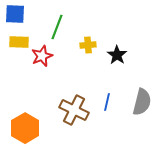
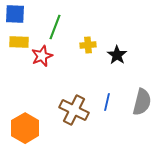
green line: moved 2 px left
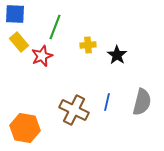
yellow rectangle: rotated 48 degrees clockwise
orange hexagon: rotated 20 degrees counterclockwise
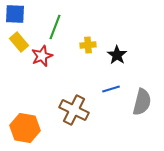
blue line: moved 4 px right, 13 px up; rotated 60 degrees clockwise
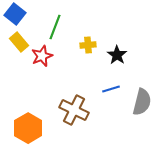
blue square: rotated 35 degrees clockwise
orange hexagon: moved 3 px right; rotated 20 degrees clockwise
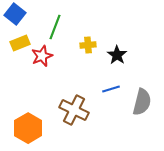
yellow rectangle: moved 1 px right, 1 px down; rotated 72 degrees counterclockwise
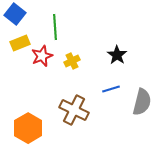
green line: rotated 25 degrees counterclockwise
yellow cross: moved 16 px left, 16 px down; rotated 21 degrees counterclockwise
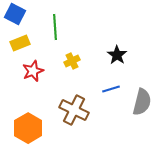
blue square: rotated 10 degrees counterclockwise
red star: moved 9 px left, 15 px down
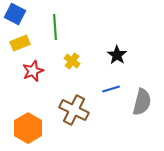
yellow cross: rotated 28 degrees counterclockwise
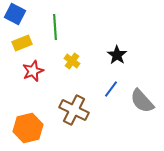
yellow rectangle: moved 2 px right
blue line: rotated 36 degrees counterclockwise
gray semicircle: moved 1 px up; rotated 124 degrees clockwise
orange hexagon: rotated 16 degrees clockwise
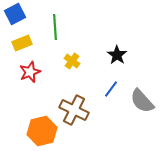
blue square: rotated 35 degrees clockwise
red star: moved 3 px left, 1 px down
orange hexagon: moved 14 px right, 3 px down
